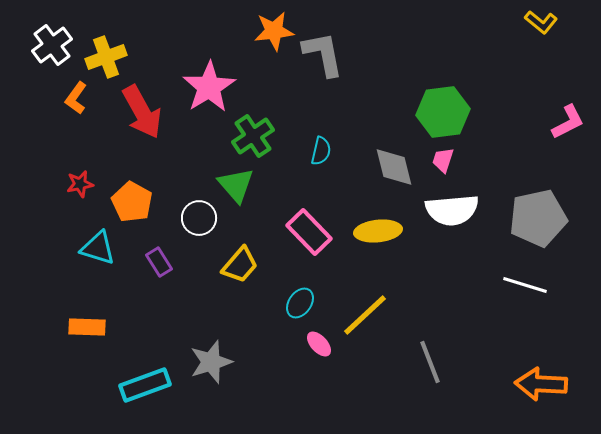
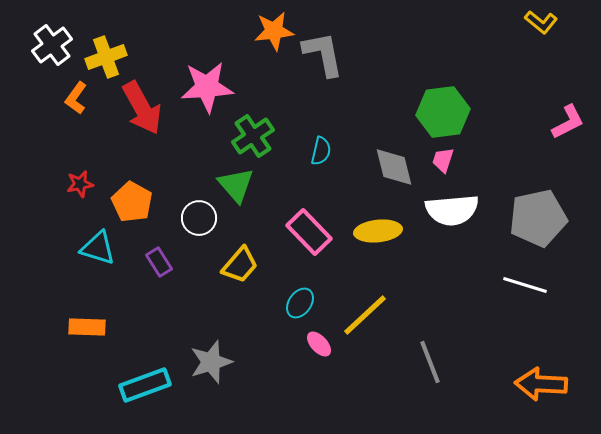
pink star: moved 2 px left; rotated 28 degrees clockwise
red arrow: moved 4 px up
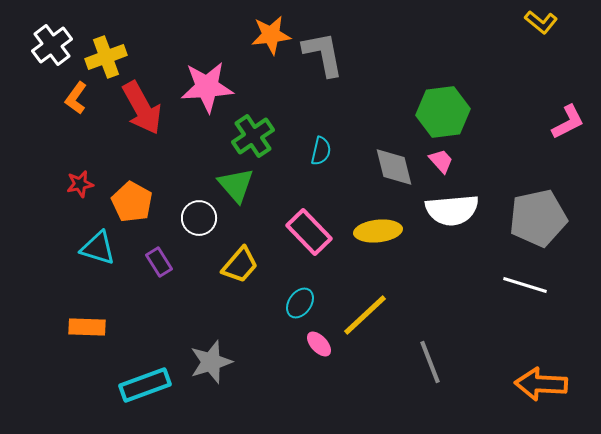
orange star: moved 3 px left, 4 px down
pink trapezoid: moved 2 px left, 1 px down; rotated 120 degrees clockwise
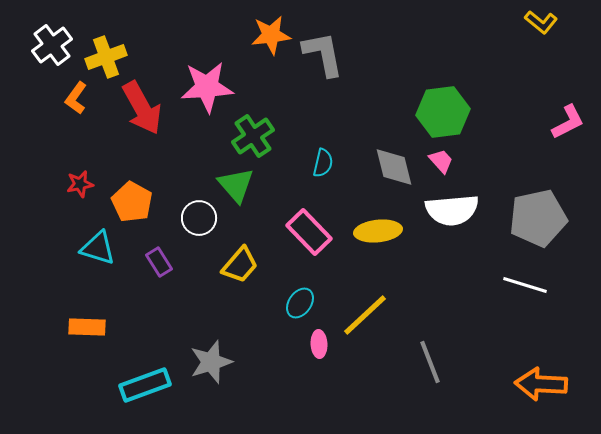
cyan semicircle: moved 2 px right, 12 px down
pink ellipse: rotated 40 degrees clockwise
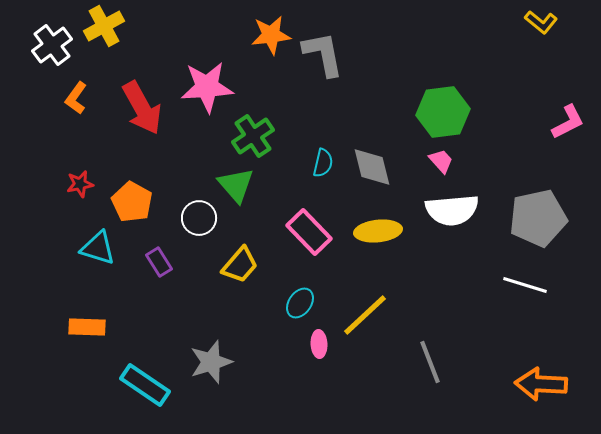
yellow cross: moved 2 px left, 31 px up; rotated 9 degrees counterclockwise
gray diamond: moved 22 px left
cyan rectangle: rotated 54 degrees clockwise
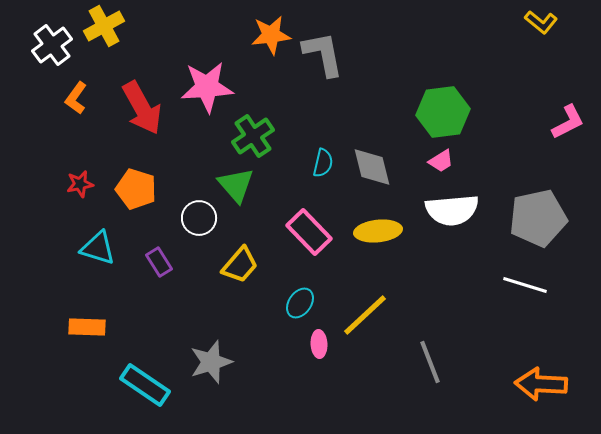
pink trapezoid: rotated 100 degrees clockwise
orange pentagon: moved 4 px right, 13 px up; rotated 12 degrees counterclockwise
